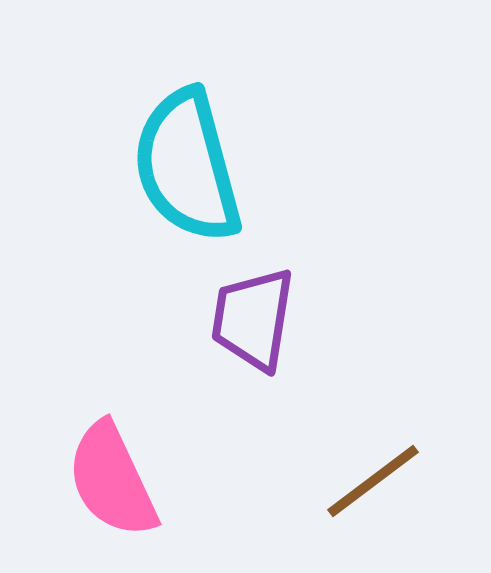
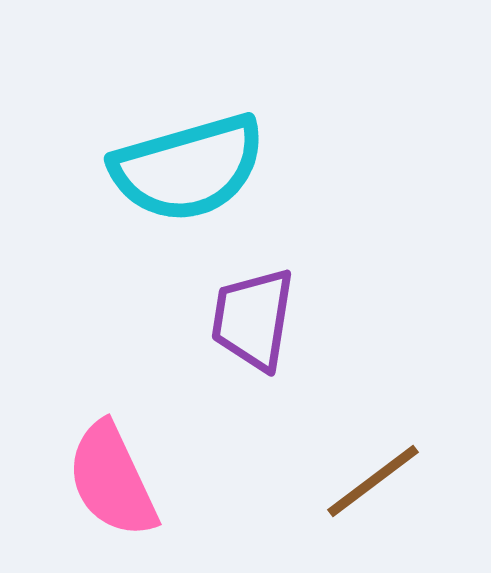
cyan semicircle: moved 1 px right, 2 px down; rotated 91 degrees counterclockwise
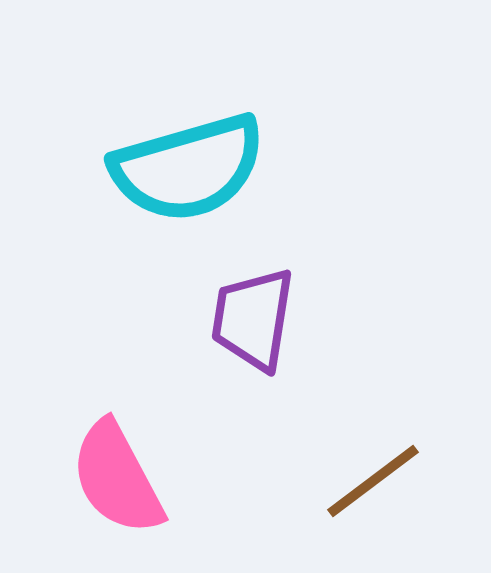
pink semicircle: moved 5 px right, 2 px up; rotated 3 degrees counterclockwise
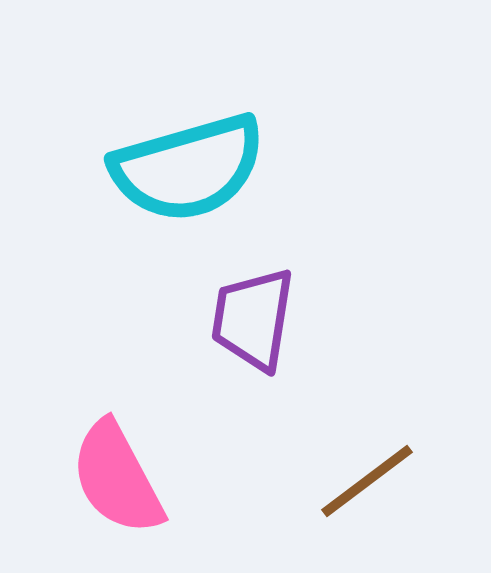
brown line: moved 6 px left
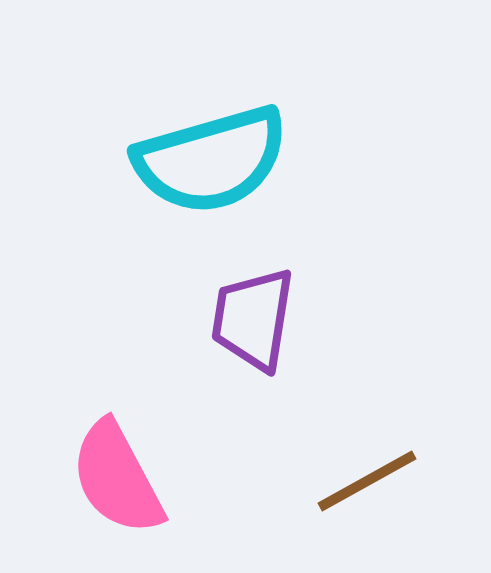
cyan semicircle: moved 23 px right, 8 px up
brown line: rotated 8 degrees clockwise
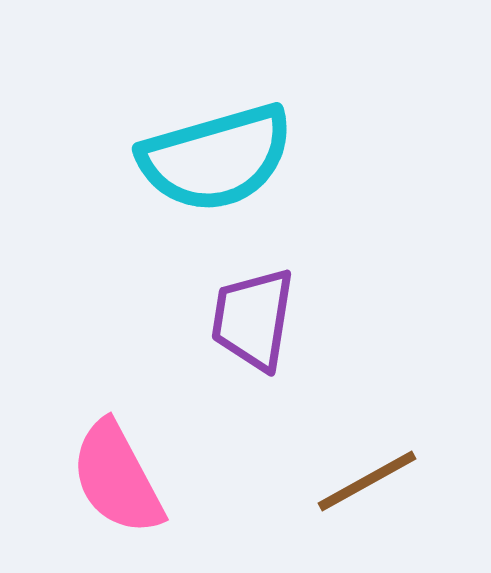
cyan semicircle: moved 5 px right, 2 px up
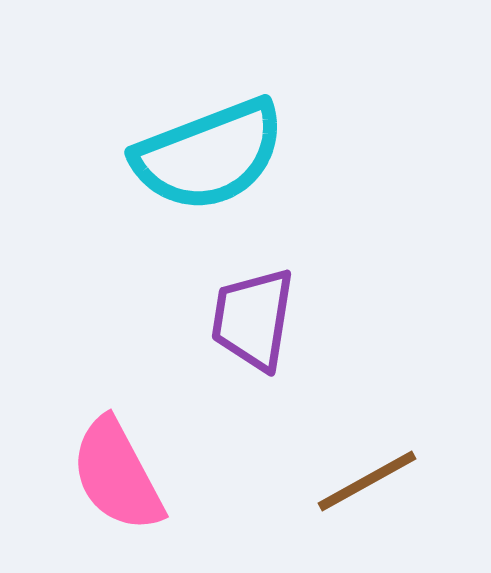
cyan semicircle: moved 7 px left, 3 px up; rotated 5 degrees counterclockwise
pink semicircle: moved 3 px up
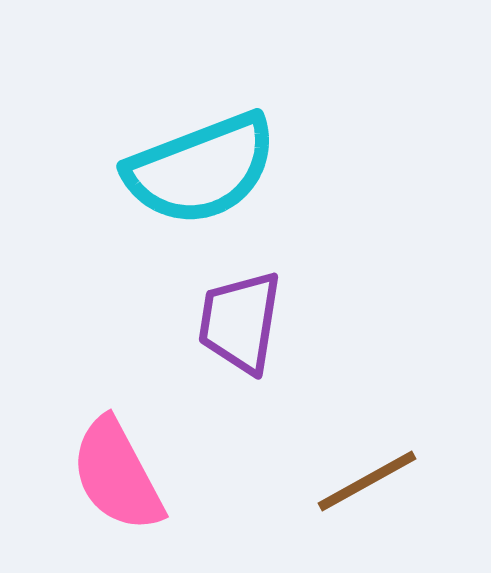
cyan semicircle: moved 8 px left, 14 px down
purple trapezoid: moved 13 px left, 3 px down
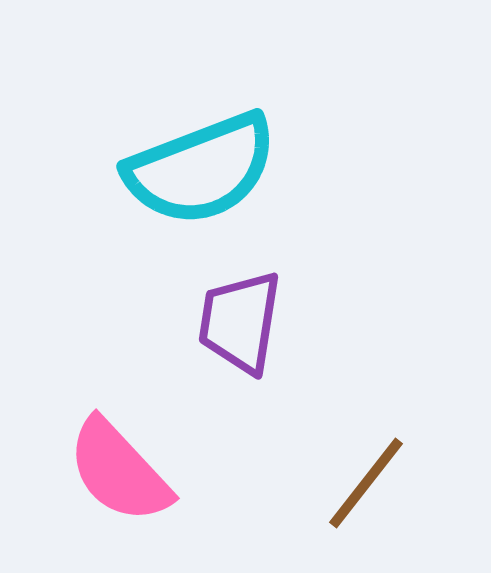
pink semicircle: moved 2 px right, 4 px up; rotated 15 degrees counterclockwise
brown line: moved 1 px left, 2 px down; rotated 23 degrees counterclockwise
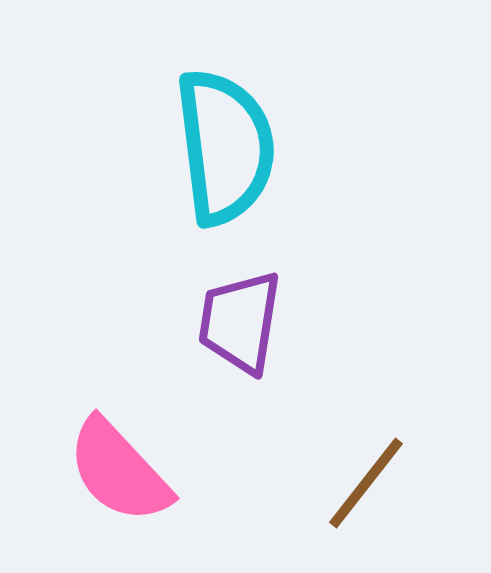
cyan semicircle: moved 24 px right, 22 px up; rotated 76 degrees counterclockwise
